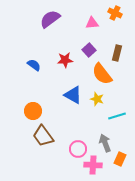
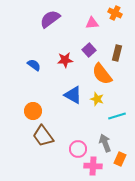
pink cross: moved 1 px down
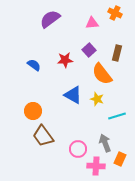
pink cross: moved 3 px right
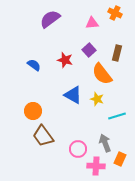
red star: rotated 21 degrees clockwise
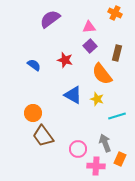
pink triangle: moved 3 px left, 4 px down
purple square: moved 1 px right, 4 px up
orange circle: moved 2 px down
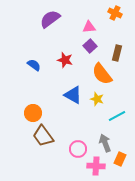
cyan line: rotated 12 degrees counterclockwise
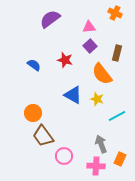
gray arrow: moved 4 px left, 1 px down
pink circle: moved 14 px left, 7 px down
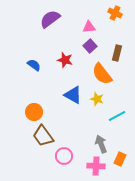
orange circle: moved 1 px right, 1 px up
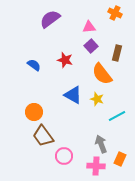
purple square: moved 1 px right
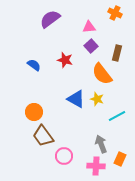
blue triangle: moved 3 px right, 4 px down
